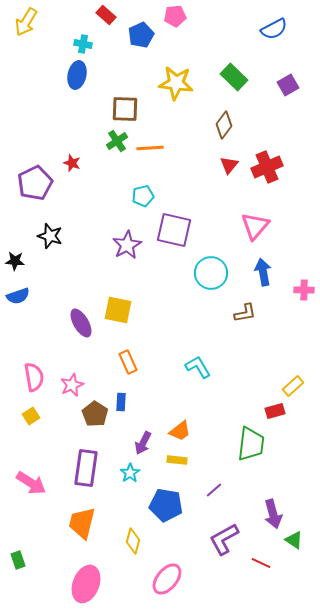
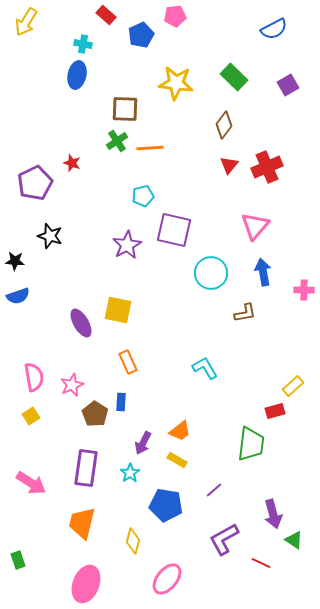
cyan L-shape at (198, 367): moved 7 px right, 1 px down
yellow rectangle at (177, 460): rotated 24 degrees clockwise
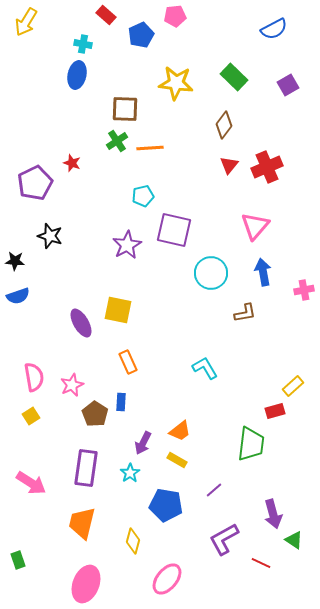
pink cross at (304, 290): rotated 12 degrees counterclockwise
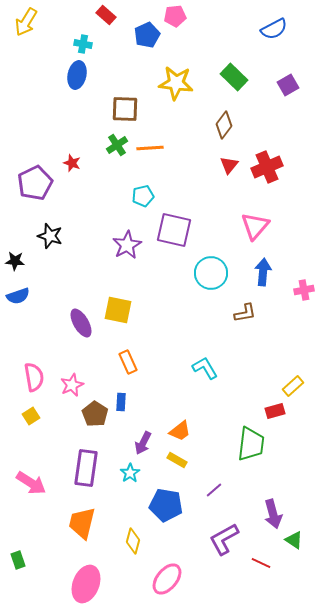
blue pentagon at (141, 35): moved 6 px right
green cross at (117, 141): moved 4 px down
blue arrow at (263, 272): rotated 16 degrees clockwise
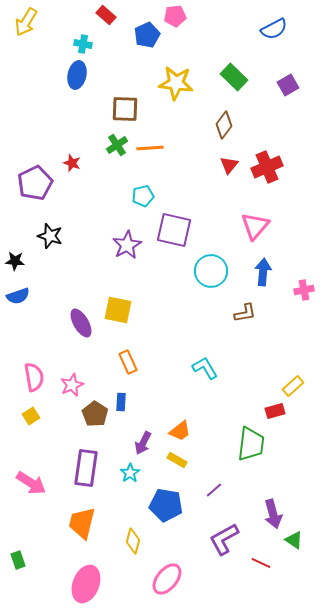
cyan circle at (211, 273): moved 2 px up
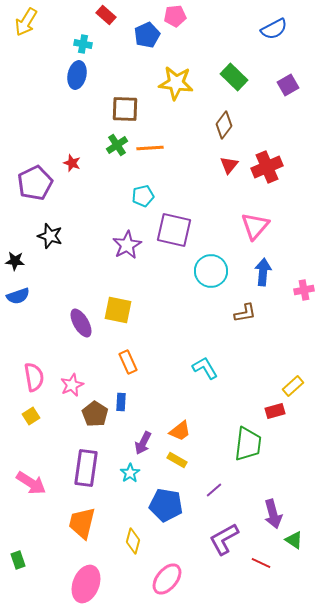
green trapezoid at (251, 444): moved 3 px left
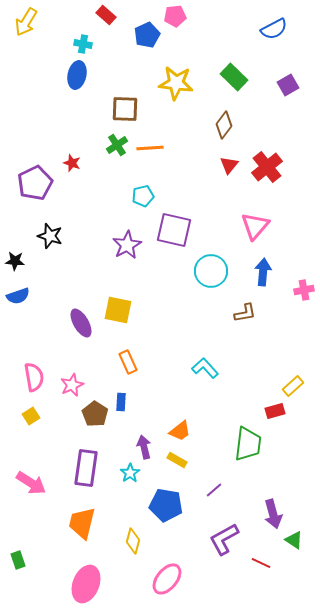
red cross at (267, 167): rotated 16 degrees counterclockwise
cyan L-shape at (205, 368): rotated 12 degrees counterclockwise
purple arrow at (143, 443): moved 1 px right, 4 px down; rotated 140 degrees clockwise
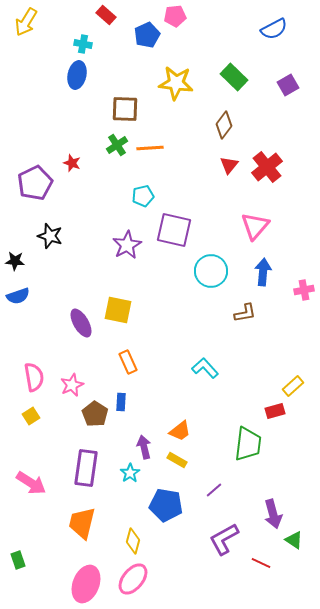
pink ellipse at (167, 579): moved 34 px left
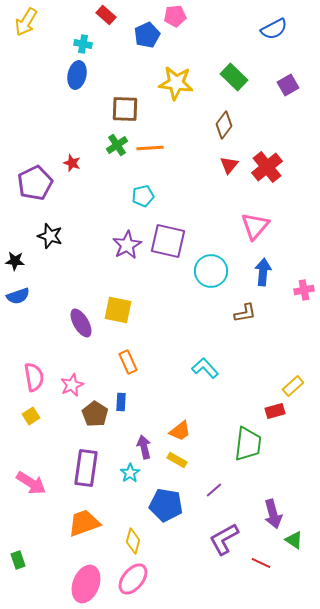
purple square at (174, 230): moved 6 px left, 11 px down
orange trapezoid at (82, 523): moved 2 px right; rotated 56 degrees clockwise
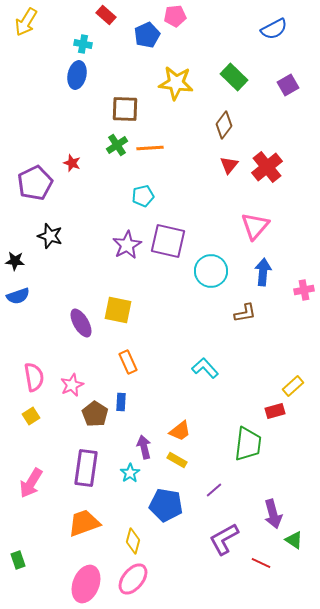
pink arrow at (31, 483): rotated 88 degrees clockwise
